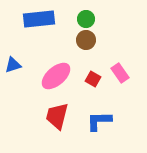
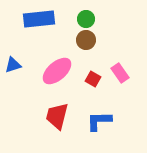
pink ellipse: moved 1 px right, 5 px up
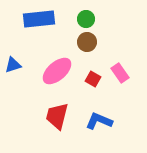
brown circle: moved 1 px right, 2 px down
blue L-shape: rotated 24 degrees clockwise
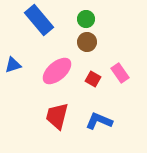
blue rectangle: moved 1 px down; rotated 56 degrees clockwise
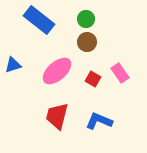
blue rectangle: rotated 12 degrees counterclockwise
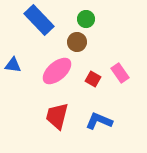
blue rectangle: rotated 8 degrees clockwise
brown circle: moved 10 px left
blue triangle: rotated 24 degrees clockwise
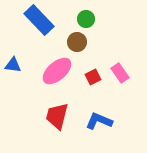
red square: moved 2 px up; rotated 35 degrees clockwise
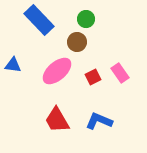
red trapezoid: moved 4 px down; rotated 44 degrees counterclockwise
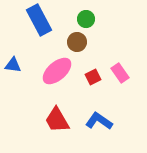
blue rectangle: rotated 16 degrees clockwise
blue L-shape: rotated 12 degrees clockwise
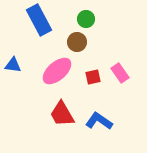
red square: rotated 14 degrees clockwise
red trapezoid: moved 5 px right, 6 px up
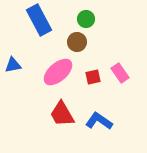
blue triangle: rotated 18 degrees counterclockwise
pink ellipse: moved 1 px right, 1 px down
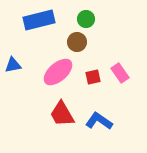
blue rectangle: rotated 76 degrees counterclockwise
